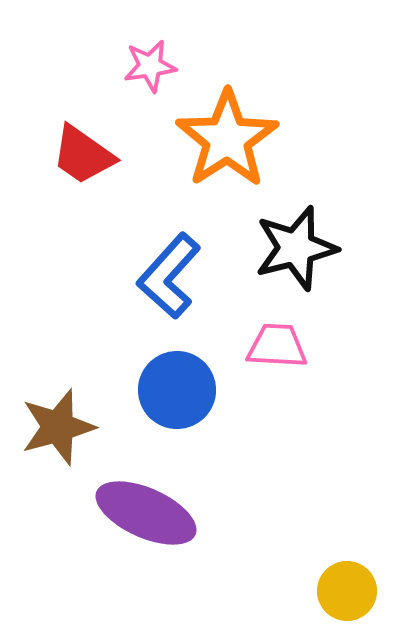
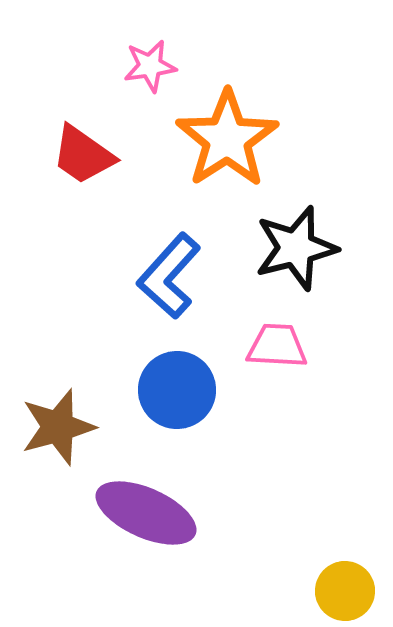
yellow circle: moved 2 px left
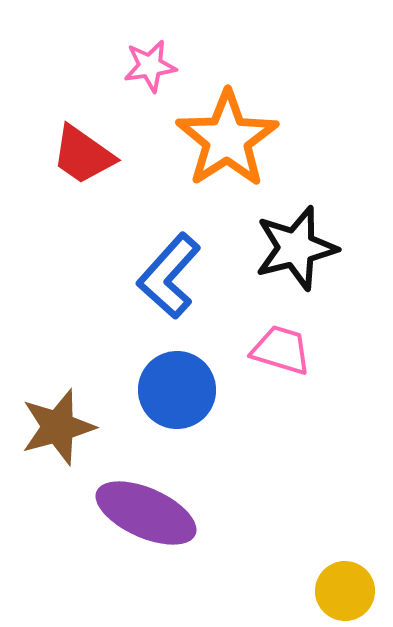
pink trapezoid: moved 4 px right, 4 px down; rotated 14 degrees clockwise
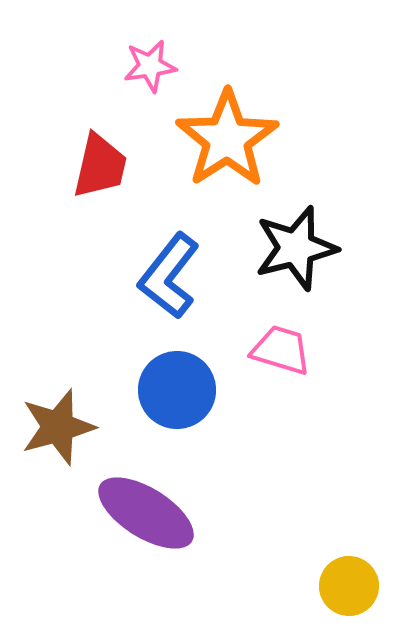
red trapezoid: moved 17 px right, 11 px down; rotated 112 degrees counterclockwise
blue L-shape: rotated 4 degrees counterclockwise
purple ellipse: rotated 8 degrees clockwise
yellow circle: moved 4 px right, 5 px up
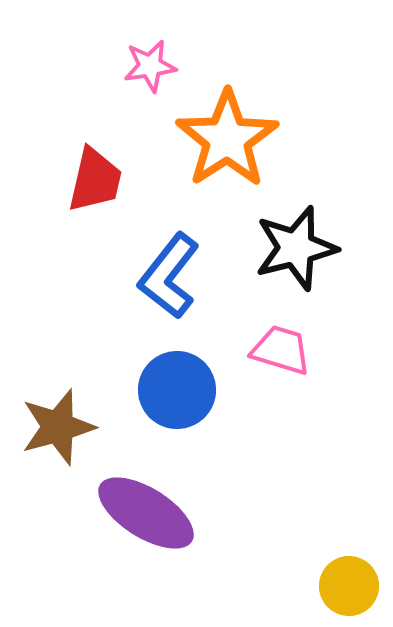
red trapezoid: moved 5 px left, 14 px down
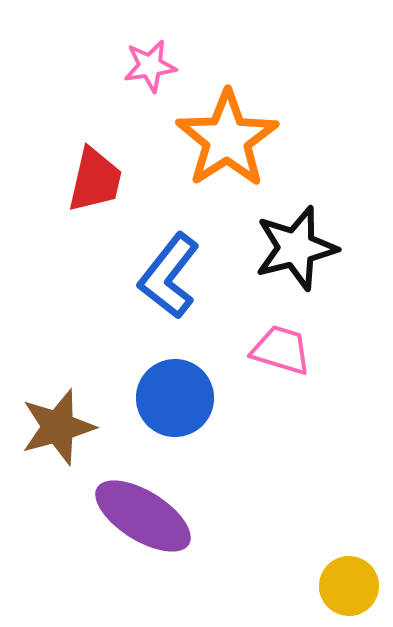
blue circle: moved 2 px left, 8 px down
purple ellipse: moved 3 px left, 3 px down
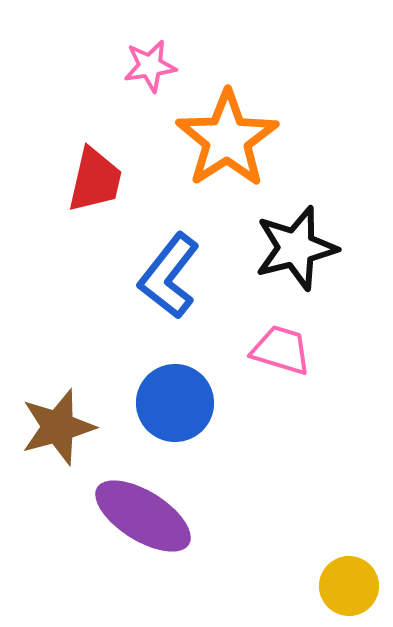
blue circle: moved 5 px down
